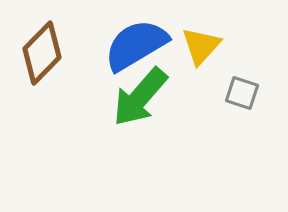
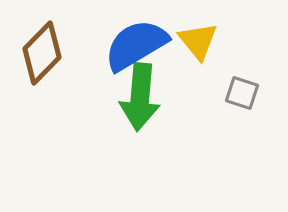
yellow triangle: moved 3 px left, 5 px up; rotated 21 degrees counterclockwise
green arrow: rotated 36 degrees counterclockwise
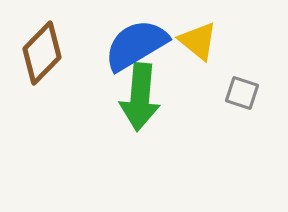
yellow triangle: rotated 12 degrees counterclockwise
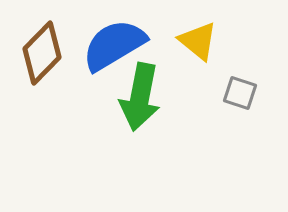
blue semicircle: moved 22 px left
gray square: moved 2 px left
green arrow: rotated 6 degrees clockwise
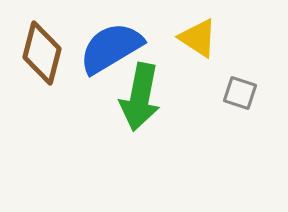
yellow triangle: moved 3 px up; rotated 6 degrees counterclockwise
blue semicircle: moved 3 px left, 3 px down
brown diamond: rotated 30 degrees counterclockwise
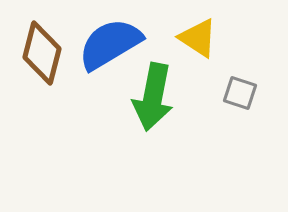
blue semicircle: moved 1 px left, 4 px up
green arrow: moved 13 px right
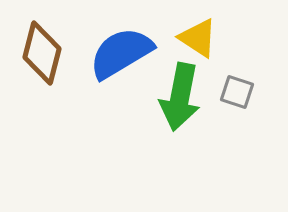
blue semicircle: moved 11 px right, 9 px down
gray square: moved 3 px left, 1 px up
green arrow: moved 27 px right
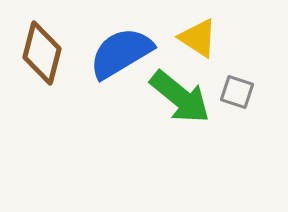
green arrow: rotated 62 degrees counterclockwise
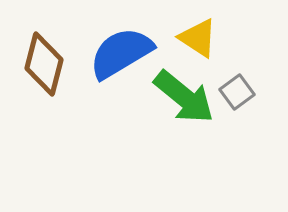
brown diamond: moved 2 px right, 11 px down
gray square: rotated 36 degrees clockwise
green arrow: moved 4 px right
